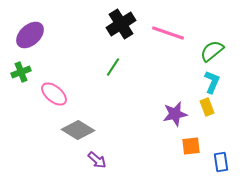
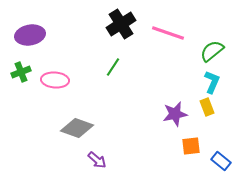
purple ellipse: rotated 32 degrees clockwise
pink ellipse: moved 1 px right, 14 px up; rotated 36 degrees counterclockwise
gray diamond: moved 1 px left, 2 px up; rotated 12 degrees counterclockwise
blue rectangle: moved 1 px up; rotated 42 degrees counterclockwise
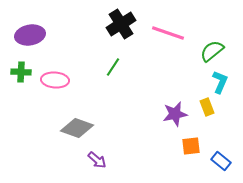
green cross: rotated 24 degrees clockwise
cyan L-shape: moved 8 px right
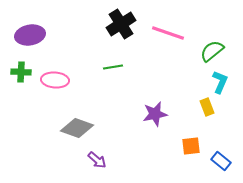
green line: rotated 48 degrees clockwise
purple star: moved 20 px left
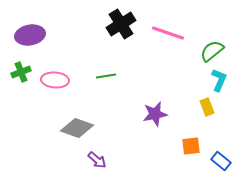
green line: moved 7 px left, 9 px down
green cross: rotated 24 degrees counterclockwise
cyan L-shape: moved 1 px left, 2 px up
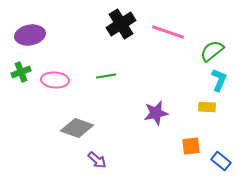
pink line: moved 1 px up
yellow rectangle: rotated 66 degrees counterclockwise
purple star: moved 1 px right, 1 px up
